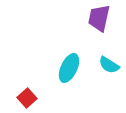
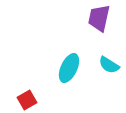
red square: moved 2 px down; rotated 12 degrees clockwise
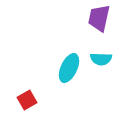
cyan semicircle: moved 8 px left, 6 px up; rotated 30 degrees counterclockwise
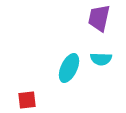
red square: rotated 24 degrees clockwise
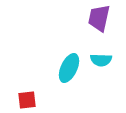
cyan semicircle: moved 1 px down
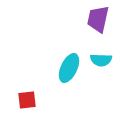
purple trapezoid: moved 1 px left, 1 px down
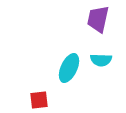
red square: moved 12 px right
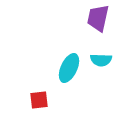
purple trapezoid: moved 1 px up
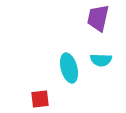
cyan ellipse: rotated 40 degrees counterclockwise
red square: moved 1 px right, 1 px up
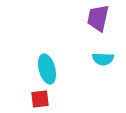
cyan semicircle: moved 2 px right, 1 px up
cyan ellipse: moved 22 px left, 1 px down
